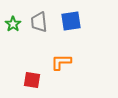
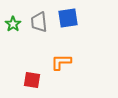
blue square: moved 3 px left, 3 px up
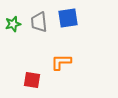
green star: rotated 21 degrees clockwise
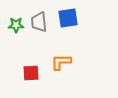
green star: moved 3 px right, 1 px down; rotated 14 degrees clockwise
red square: moved 1 px left, 7 px up; rotated 12 degrees counterclockwise
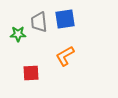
blue square: moved 3 px left, 1 px down
green star: moved 2 px right, 9 px down
orange L-shape: moved 4 px right, 6 px up; rotated 30 degrees counterclockwise
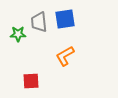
red square: moved 8 px down
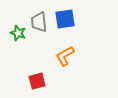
green star: moved 1 px up; rotated 21 degrees clockwise
red square: moved 6 px right; rotated 12 degrees counterclockwise
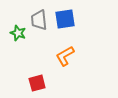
gray trapezoid: moved 2 px up
red square: moved 2 px down
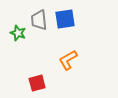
orange L-shape: moved 3 px right, 4 px down
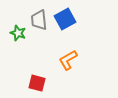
blue square: rotated 20 degrees counterclockwise
red square: rotated 30 degrees clockwise
